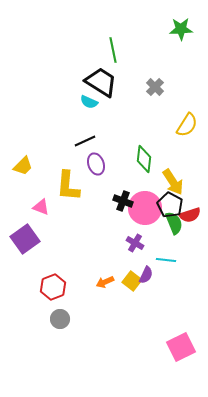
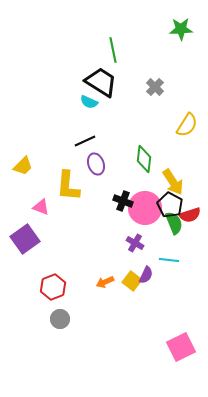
cyan line: moved 3 px right
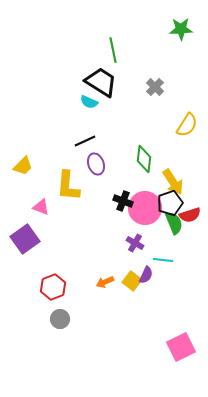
black pentagon: moved 2 px up; rotated 25 degrees clockwise
cyan line: moved 6 px left
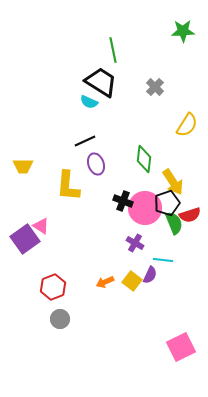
green star: moved 2 px right, 2 px down
yellow trapezoid: rotated 45 degrees clockwise
black pentagon: moved 3 px left
pink triangle: moved 19 px down; rotated 12 degrees clockwise
purple semicircle: moved 4 px right
